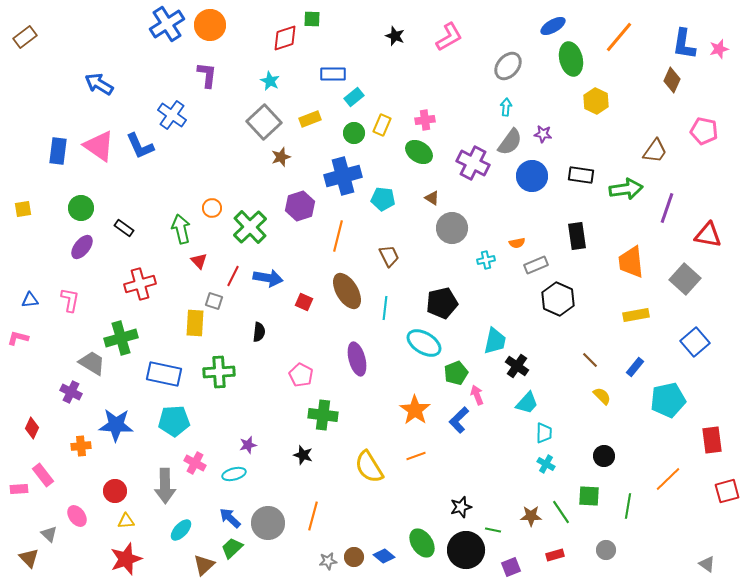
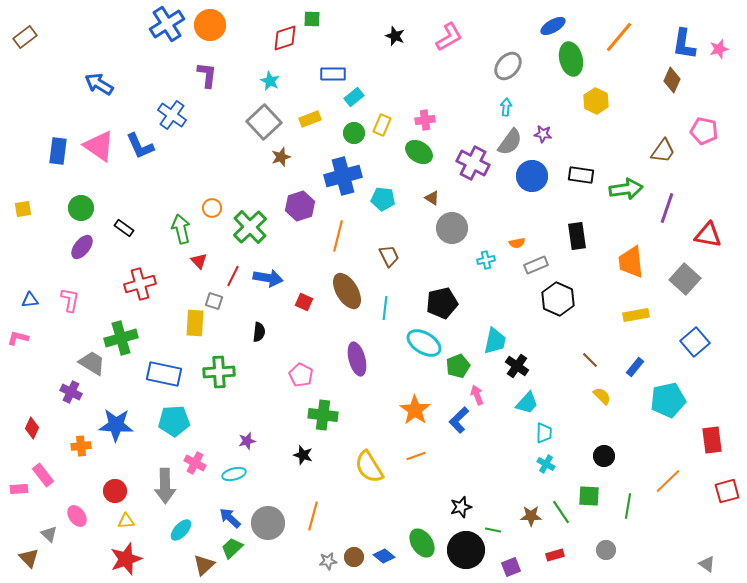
brown trapezoid at (655, 151): moved 8 px right
green pentagon at (456, 373): moved 2 px right, 7 px up
purple star at (248, 445): moved 1 px left, 4 px up
orange line at (668, 479): moved 2 px down
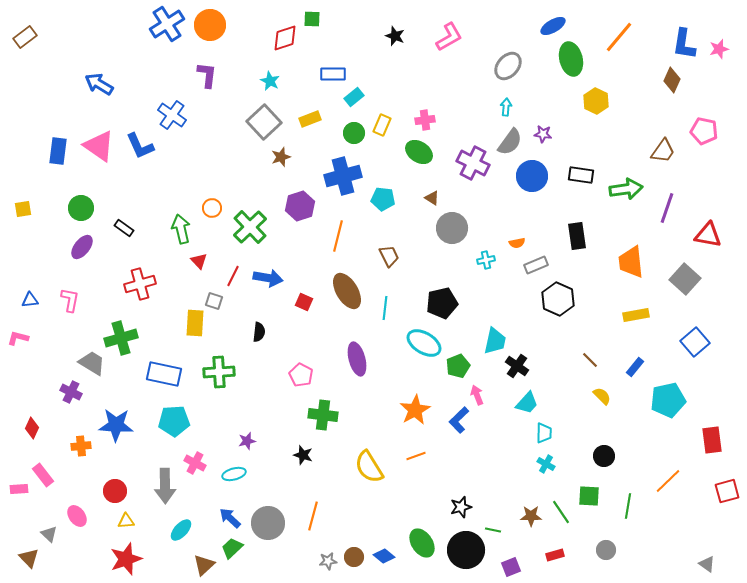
orange star at (415, 410): rotated 8 degrees clockwise
